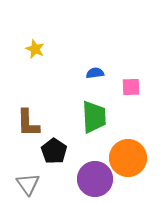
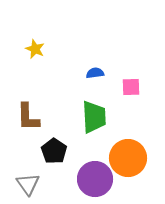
brown L-shape: moved 6 px up
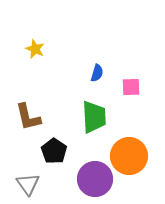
blue semicircle: moved 2 px right; rotated 114 degrees clockwise
brown L-shape: rotated 12 degrees counterclockwise
orange circle: moved 1 px right, 2 px up
